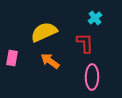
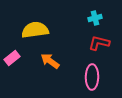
cyan cross: rotated 24 degrees clockwise
yellow semicircle: moved 9 px left, 2 px up; rotated 16 degrees clockwise
red L-shape: moved 14 px right; rotated 75 degrees counterclockwise
pink rectangle: rotated 42 degrees clockwise
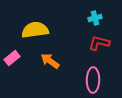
pink ellipse: moved 1 px right, 3 px down
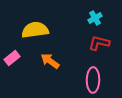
cyan cross: rotated 16 degrees counterclockwise
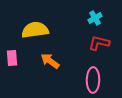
pink rectangle: rotated 56 degrees counterclockwise
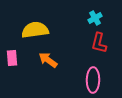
red L-shape: rotated 90 degrees counterclockwise
orange arrow: moved 2 px left, 1 px up
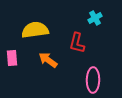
red L-shape: moved 22 px left
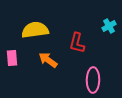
cyan cross: moved 14 px right, 8 px down
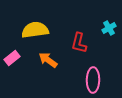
cyan cross: moved 2 px down
red L-shape: moved 2 px right
pink rectangle: rotated 56 degrees clockwise
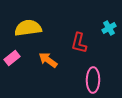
yellow semicircle: moved 7 px left, 2 px up
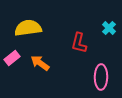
cyan cross: rotated 16 degrees counterclockwise
orange arrow: moved 8 px left, 3 px down
pink ellipse: moved 8 px right, 3 px up
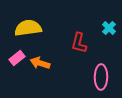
pink rectangle: moved 5 px right
orange arrow: rotated 18 degrees counterclockwise
